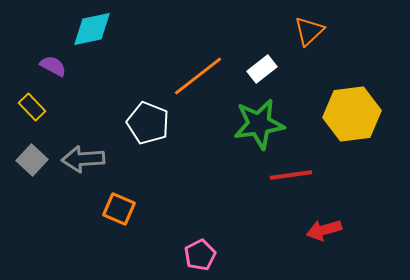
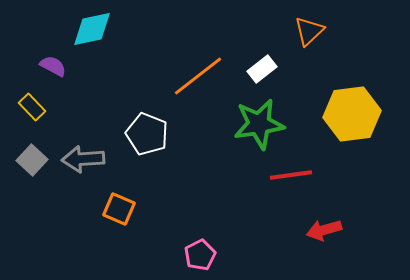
white pentagon: moved 1 px left, 11 px down
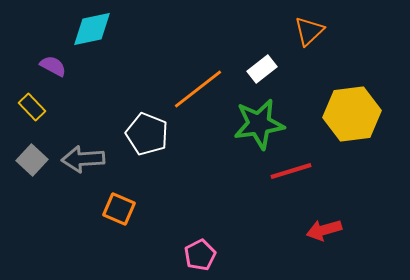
orange line: moved 13 px down
red line: moved 4 px up; rotated 9 degrees counterclockwise
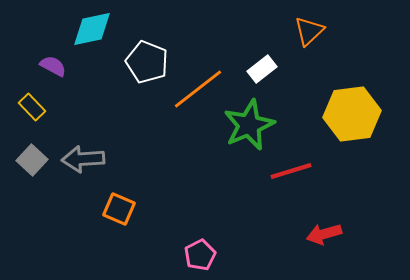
green star: moved 10 px left, 1 px down; rotated 15 degrees counterclockwise
white pentagon: moved 72 px up
red arrow: moved 4 px down
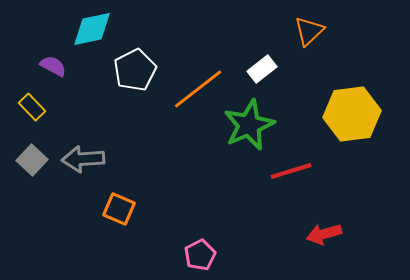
white pentagon: moved 12 px left, 8 px down; rotated 24 degrees clockwise
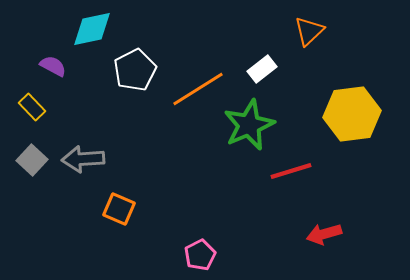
orange line: rotated 6 degrees clockwise
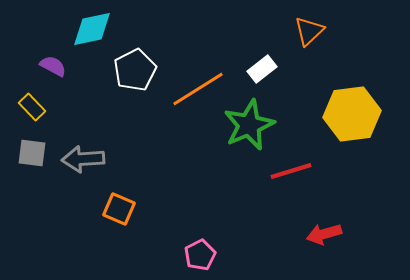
gray square: moved 7 px up; rotated 36 degrees counterclockwise
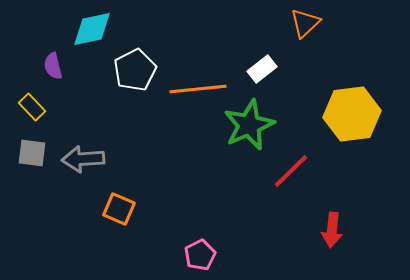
orange triangle: moved 4 px left, 8 px up
purple semicircle: rotated 132 degrees counterclockwise
orange line: rotated 26 degrees clockwise
red line: rotated 27 degrees counterclockwise
red arrow: moved 8 px right, 4 px up; rotated 68 degrees counterclockwise
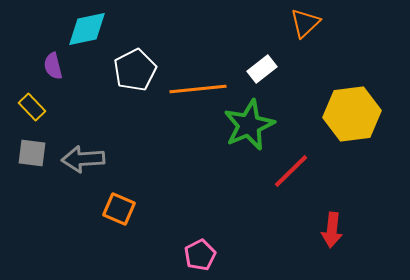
cyan diamond: moved 5 px left
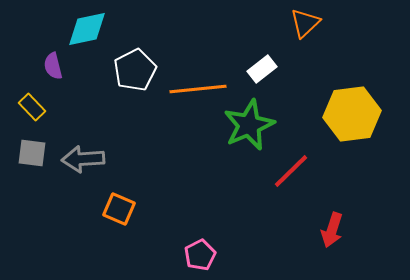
red arrow: rotated 12 degrees clockwise
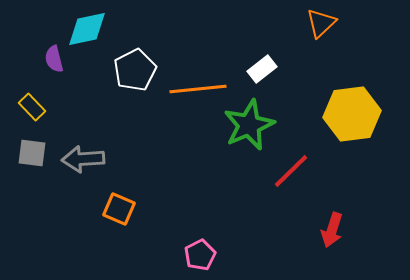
orange triangle: moved 16 px right
purple semicircle: moved 1 px right, 7 px up
